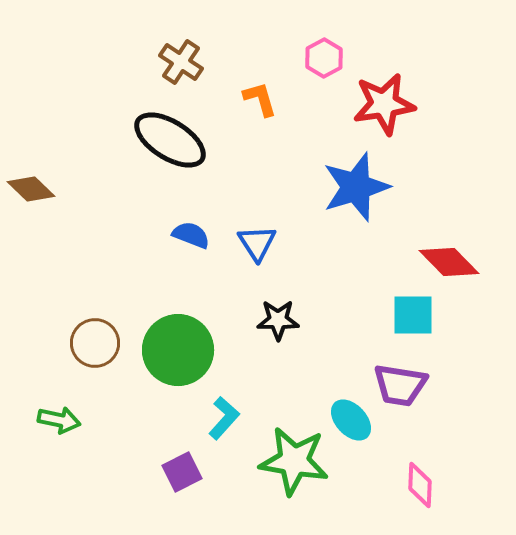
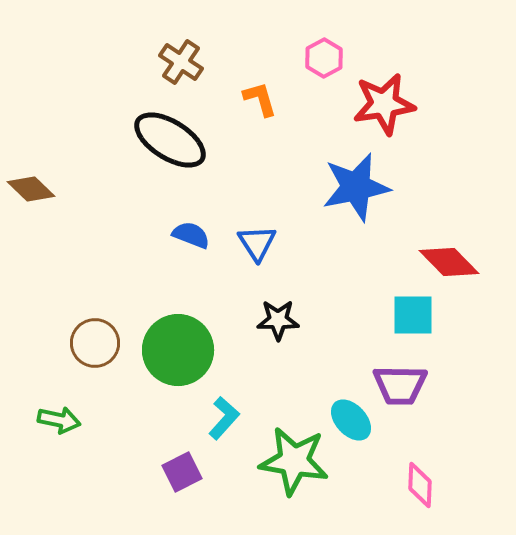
blue star: rotated 6 degrees clockwise
purple trapezoid: rotated 8 degrees counterclockwise
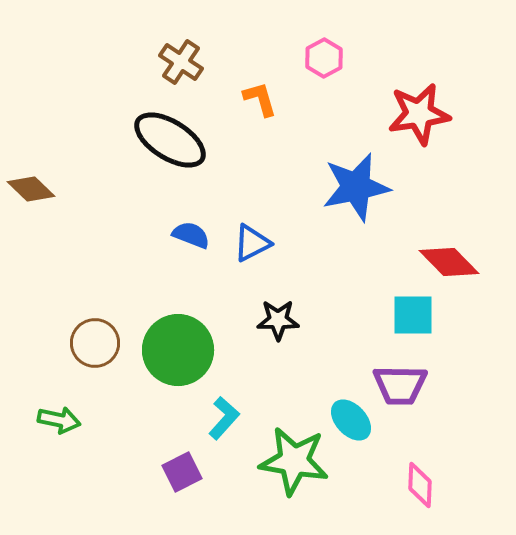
red star: moved 35 px right, 10 px down
blue triangle: moved 5 px left; rotated 36 degrees clockwise
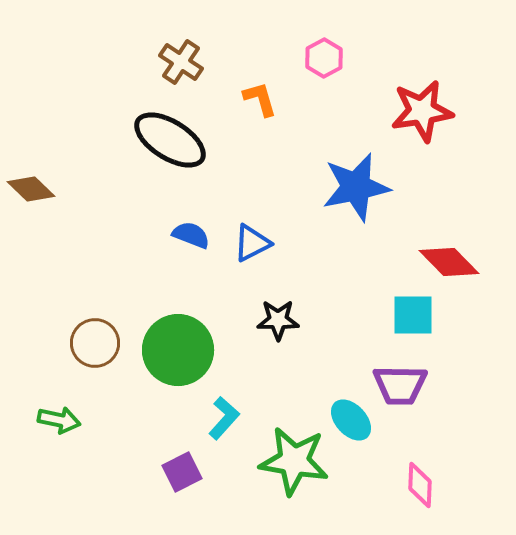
red star: moved 3 px right, 3 px up
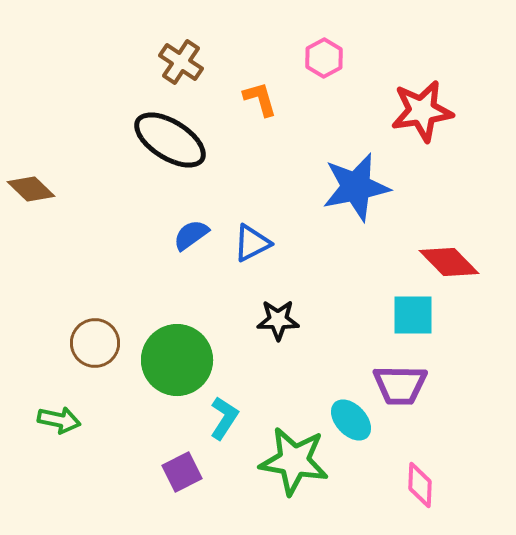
blue semicircle: rotated 57 degrees counterclockwise
green circle: moved 1 px left, 10 px down
cyan L-shape: rotated 9 degrees counterclockwise
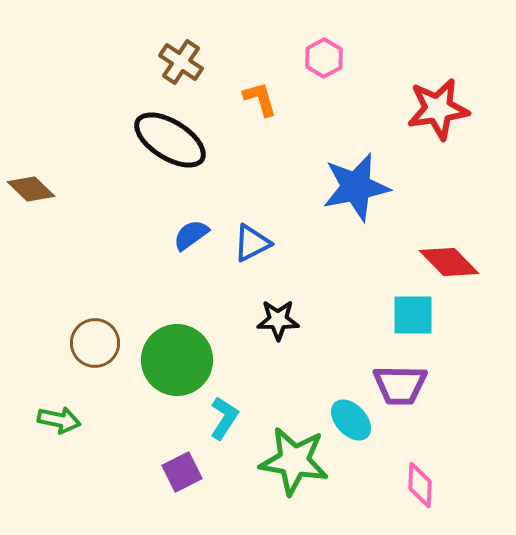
red star: moved 16 px right, 2 px up
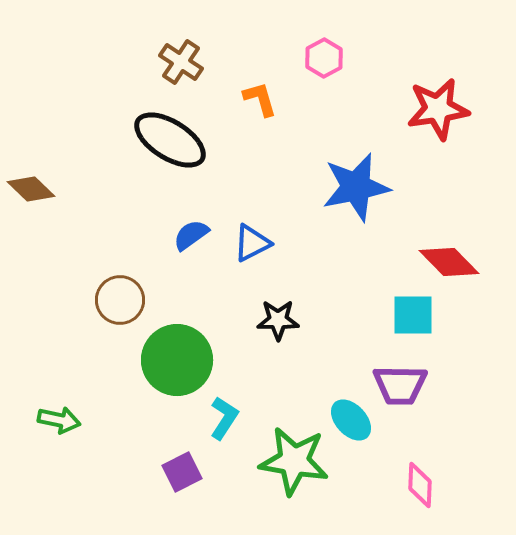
brown circle: moved 25 px right, 43 px up
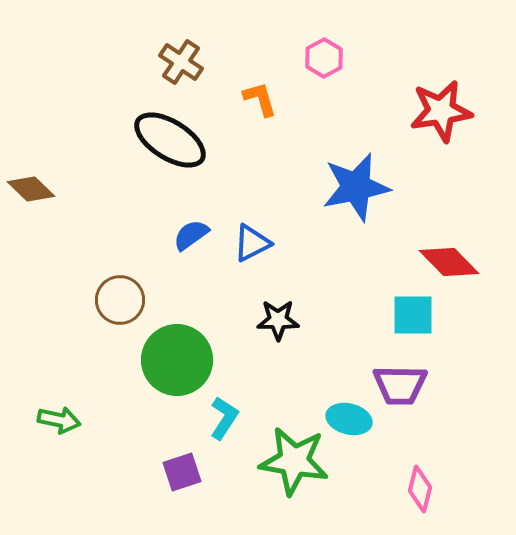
red star: moved 3 px right, 2 px down
cyan ellipse: moved 2 px left, 1 px up; rotated 33 degrees counterclockwise
purple square: rotated 9 degrees clockwise
pink diamond: moved 4 px down; rotated 12 degrees clockwise
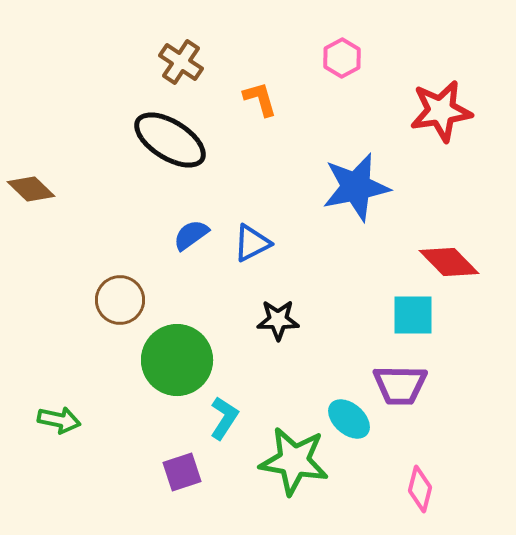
pink hexagon: moved 18 px right
cyan ellipse: rotated 27 degrees clockwise
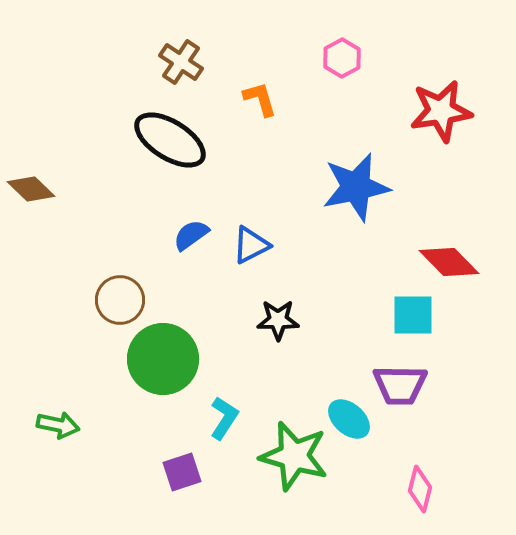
blue triangle: moved 1 px left, 2 px down
green circle: moved 14 px left, 1 px up
green arrow: moved 1 px left, 5 px down
green star: moved 5 px up; rotated 6 degrees clockwise
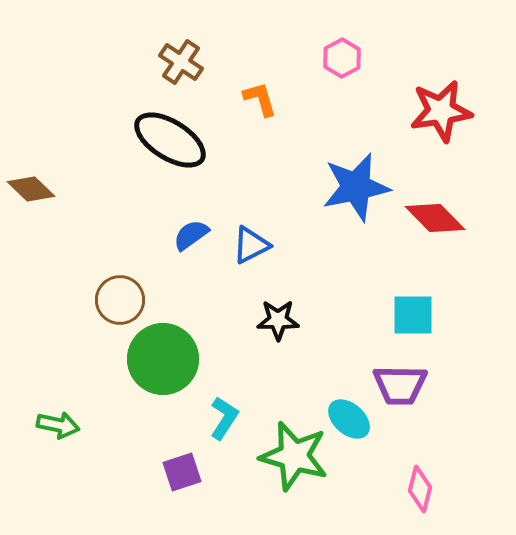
red diamond: moved 14 px left, 44 px up
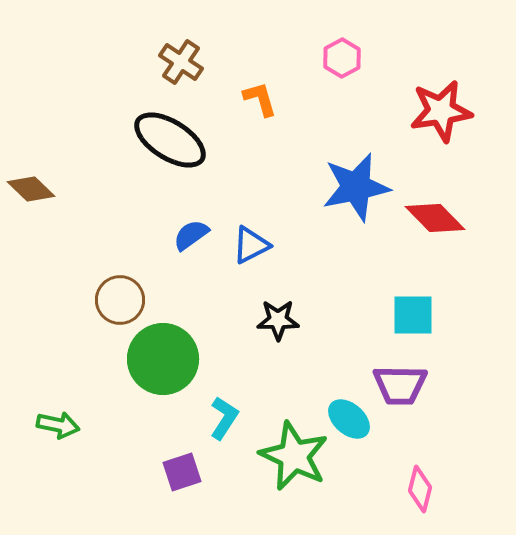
green star: rotated 10 degrees clockwise
